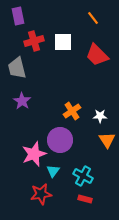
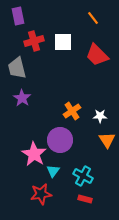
purple star: moved 3 px up
pink star: rotated 20 degrees counterclockwise
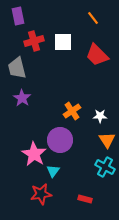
cyan cross: moved 22 px right, 9 px up
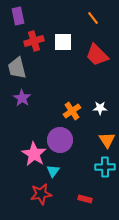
white star: moved 8 px up
cyan cross: rotated 30 degrees counterclockwise
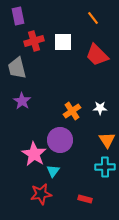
purple star: moved 3 px down
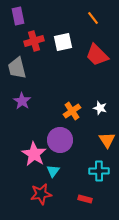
white square: rotated 12 degrees counterclockwise
white star: rotated 16 degrees clockwise
cyan cross: moved 6 px left, 4 px down
